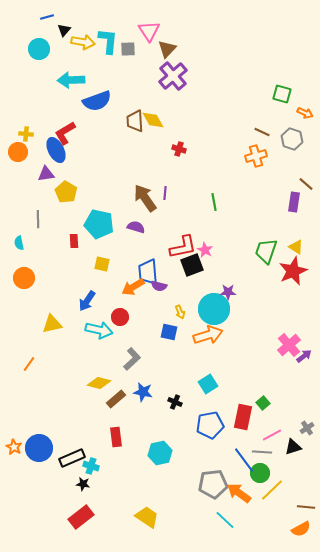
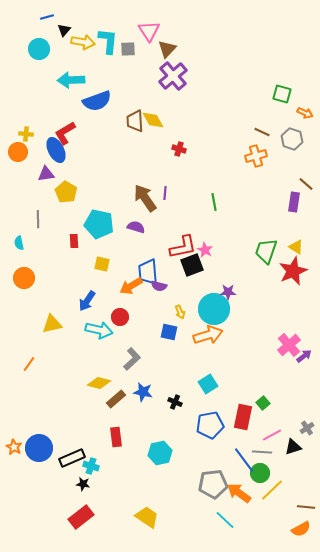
orange arrow at (133, 287): moved 2 px left, 1 px up
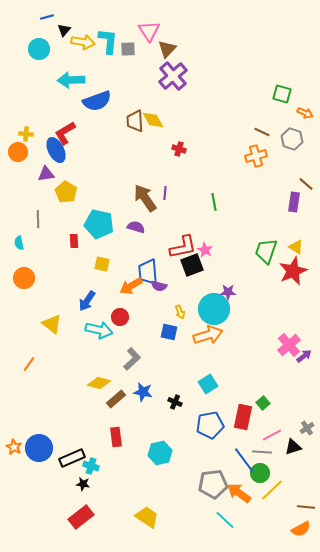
yellow triangle at (52, 324): rotated 50 degrees clockwise
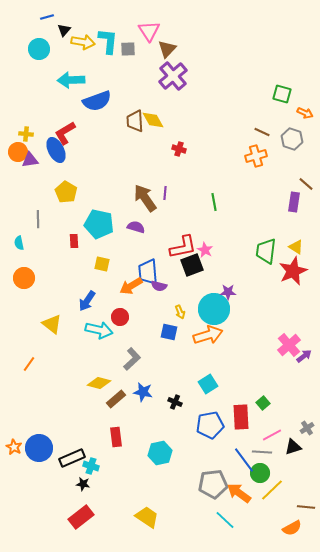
purple triangle at (46, 174): moved 16 px left, 14 px up
green trapezoid at (266, 251): rotated 12 degrees counterclockwise
red rectangle at (243, 417): moved 2 px left; rotated 15 degrees counterclockwise
orange semicircle at (301, 529): moved 9 px left, 1 px up
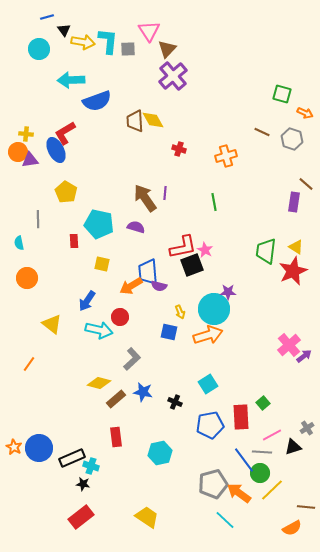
black triangle at (64, 30): rotated 16 degrees counterclockwise
orange cross at (256, 156): moved 30 px left
orange circle at (24, 278): moved 3 px right
gray pentagon at (213, 484): rotated 8 degrees counterclockwise
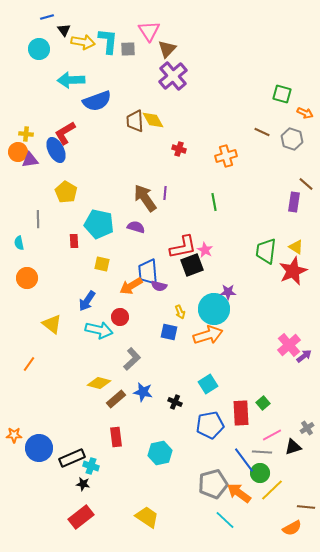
red rectangle at (241, 417): moved 4 px up
orange star at (14, 447): moved 12 px up; rotated 28 degrees counterclockwise
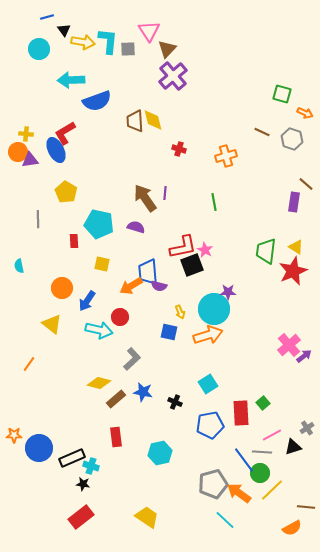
yellow diamond at (153, 120): rotated 15 degrees clockwise
cyan semicircle at (19, 243): moved 23 px down
orange circle at (27, 278): moved 35 px right, 10 px down
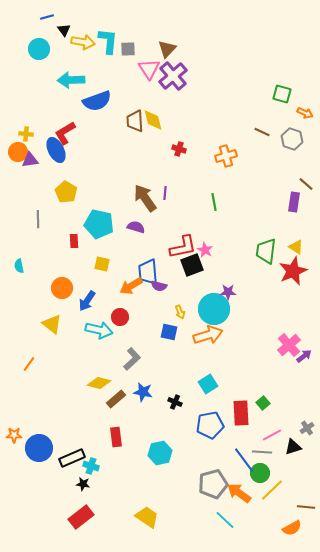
pink triangle at (149, 31): moved 38 px down
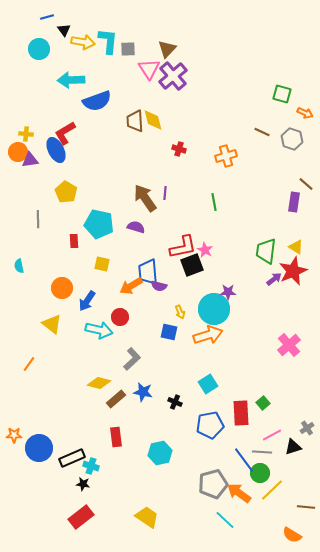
purple arrow at (304, 356): moved 30 px left, 77 px up
orange semicircle at (292, 528): moved 7 px down; rotated 60 degrees clockwise
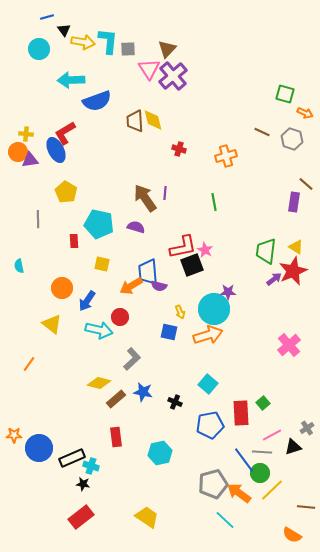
green square at (282, 94): moved 3 px right
cyan square at (208, 384): rotated 18 degrees counterclockwise
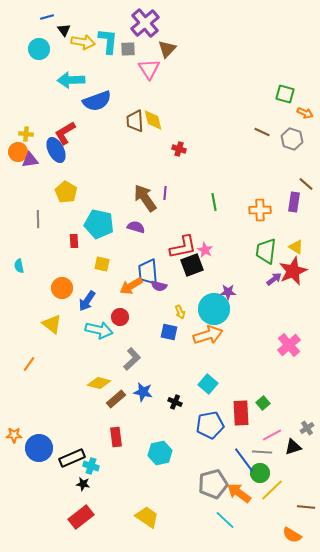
purple cross at (173, 76): moved 28 px left, 53 px up
orange cross at (226, 156): moved 34 px right, 54 px down; rotated 15 degrees clockwise
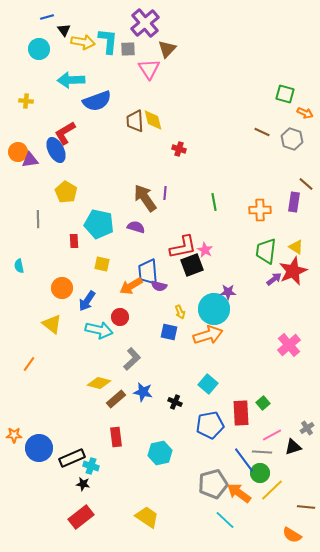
yellow cross at (26, 134): moved 33 px up
